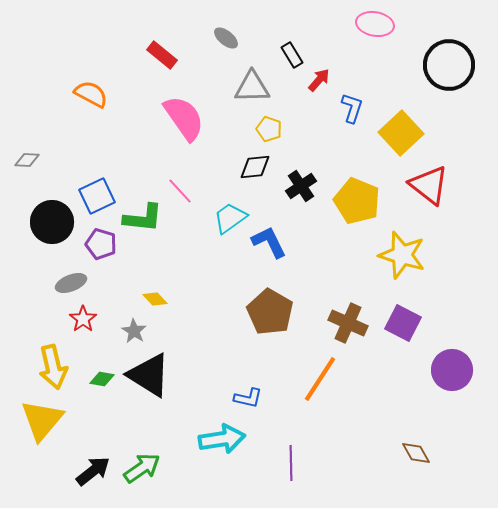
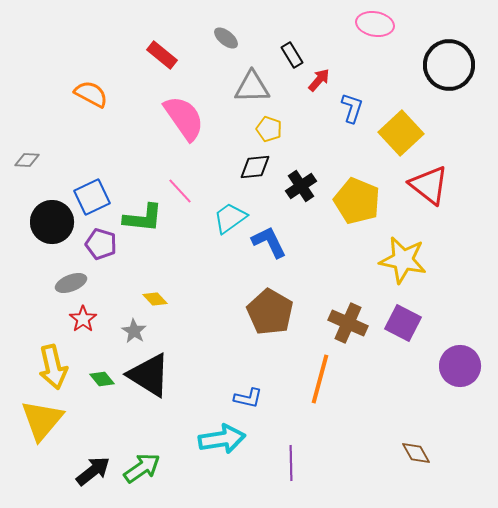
blue square at (97, 196): moved 5 px left, 1 px down
yellow star at (402, 255): moved 1 px right, 5 px down; rotated 6 degrees counterclockwise
purple circle at (452, 370): moved 8 px right, 4 px up
green diamond at (102, 379): rotated 40 degrees clockwise
orange line at (320, 379): rotated 18 degrees counterclockwise
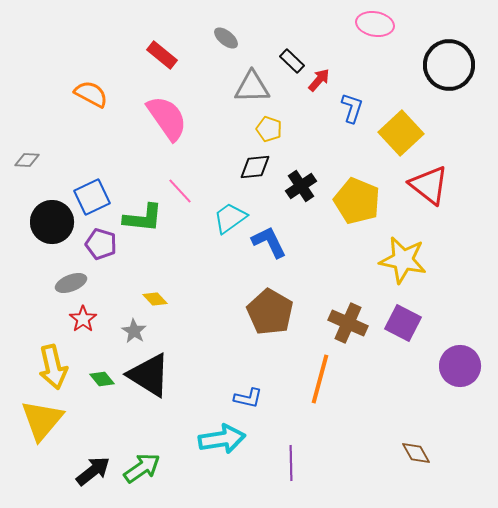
black rectangle at (292, 55): moved 6 px down; rotated 15 degrees counterclockwise
pink semicircle at (184, 118): moved 17 px left
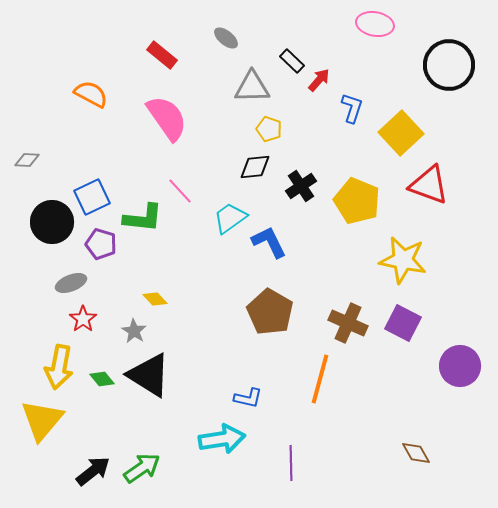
red triangle at (429, 185): rotated 18 degrees counterclockwise
yellow arrow at (53, 367): moved 6 px right; rotated 24 degrees clockwise
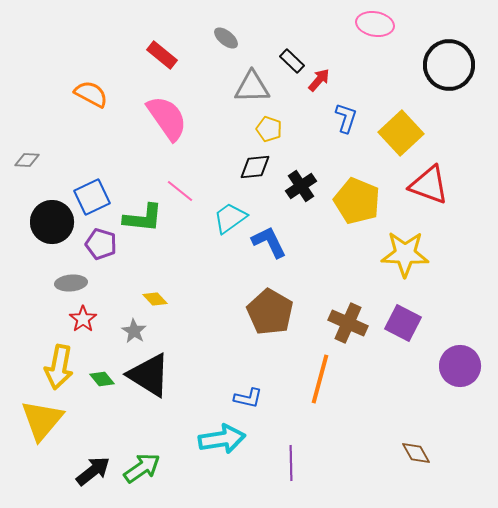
blue L-shape at (352, 108): moved 6 px left, 10 px down
pink line at (180, 191): rotated 8 degrees counterclockwise
yellow star at (403, 260): moved 2 px right, 6 px up; rotated 9 degrees counterclockwise
gray ellipse at (71, 283): rotated 16 degrees clockwise
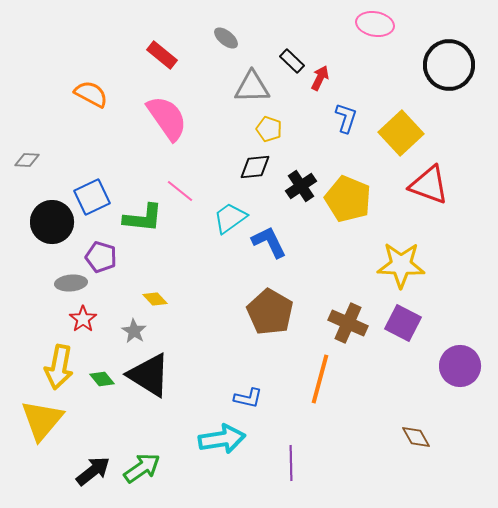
red arrow at (319, 80): moved 1 px right, 2 px up; rotated 15 degrees counterclockwise
yellow pentagon at (357, 201): moved 9 px left, 2 px up
purple pentagon at (101, 244): moved 13 px down
yellow star at (405, 254): moved 4 px left, 11 px down
brown diamond at (416, 453): moved 16 px up
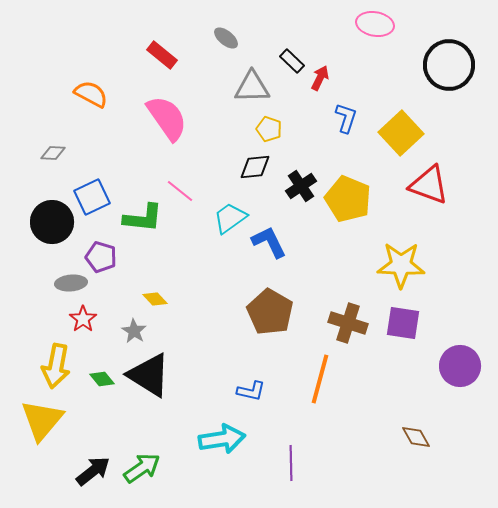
gray diamond at (27, 160): moved 26 px right, 7 px up
brown cross at (348, 323): rotated 6 degrees counterclockwise
purple square at (403, 323): rotated 18 degrees counterclockwise
yellow arrow at (59, 367): moved 3 px left, 1 px up
blue L-shape at (248, 398): moved 3 px right, 7 px up
